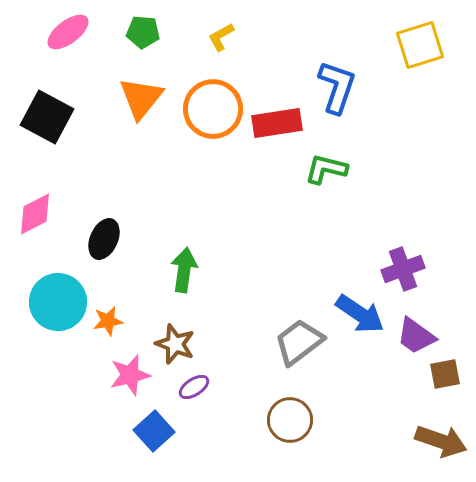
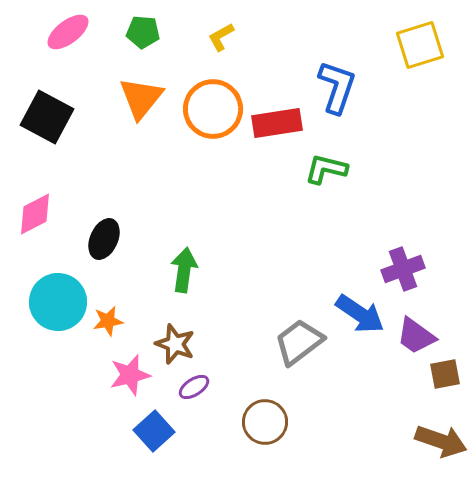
brown circle: moved 25 px left, 2 px down
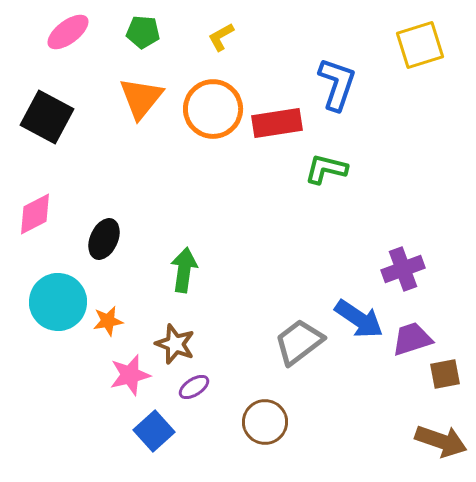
blue L-shape: moved 3 px up
blue arrow: moved 1 px left, 5 px down
purple trapezoid: moved 4 px left, 3 px down; rotated 126 degrees clockwise
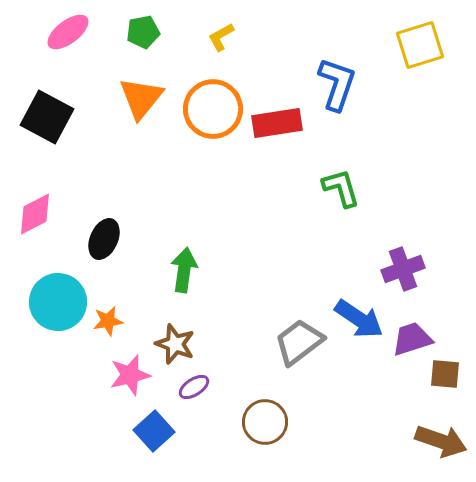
green pentagon: rotated 16 degrees counterclockwise
green L-shape: moved 15 px right, 19 px down; rotated 60 degrees clockwise
brown square: rotated 16 degrees clockwise
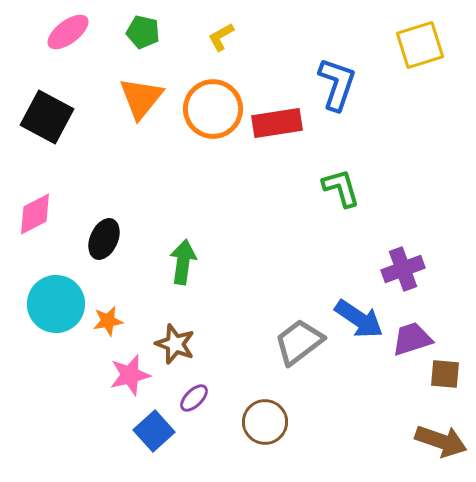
green pentagon: rotated 24 degrees clockwise
green arrow: moved 1 px left, 8 px up
cyan circle: moved 2 px left, 2 px down
purple ellipse: moved 11 px down; rotated 12 degrees counterclockwise
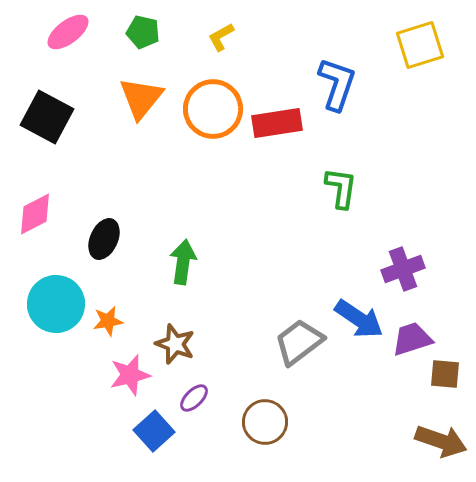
green L-shape: rotated 24 degrees clockwise
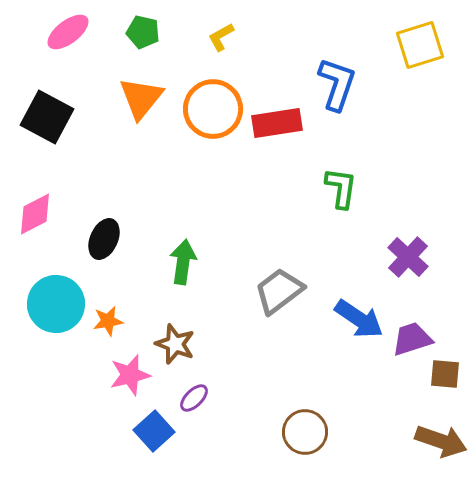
purple cross: moved 5 px right, 12 px up; rotated 27 degrees counterclockwise
gray trapezoid: moved 20 px left, 51 px up
brown circle: moved 40 px right, 10 px down
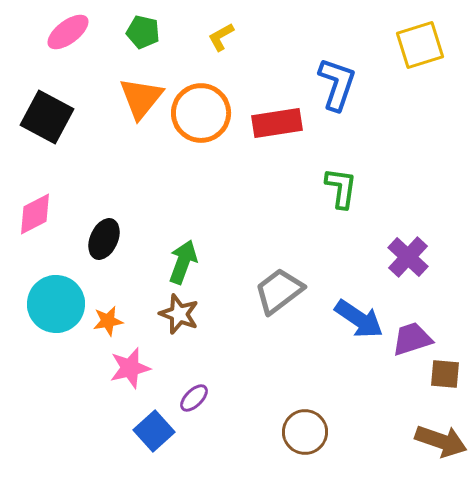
orange circle: moved 12 px left, 4 px down
green arrow: rotated 12 degrees clockwise
brown star: moved 4 px right, 30 px up
pink star: moved 7 px up
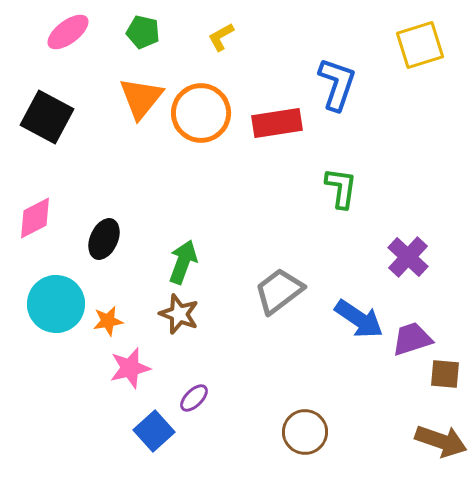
pink diamond: moved 4 px down
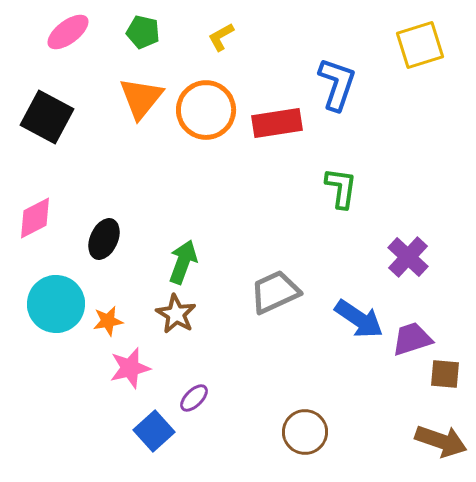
orange circle: moved 5 px right, 3 px up
gray trapezoid: moved 4 px left, 1 px down; rotated 12 degrees clockwise
brown star: moved 3 px left; rotated 9 degrees clockwise
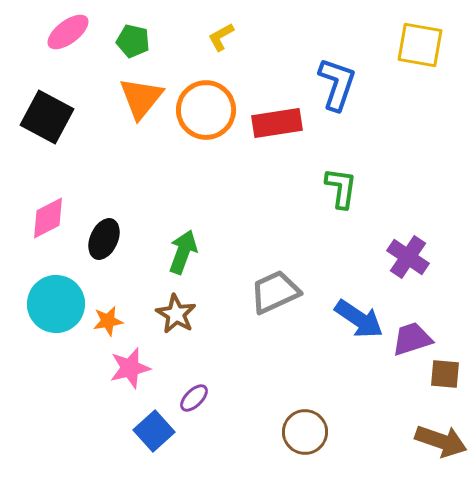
green pentagon: moved 10 px left, 9 px down
yellow square: rotated 27 degrees clockwise
pink diamond: moved 13 px right
purple cross: rotated 9 degrees counterclockwise
green arrow: moved 10 px up
